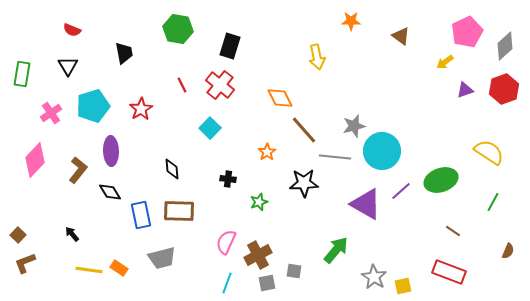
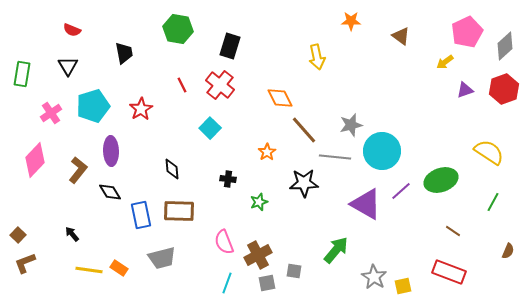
gray star at (354, 126): moved 3 px left, 1 px up
pink semicircle at (226, 242): moved 2 px left; rotated 45 degrees counterclockwise
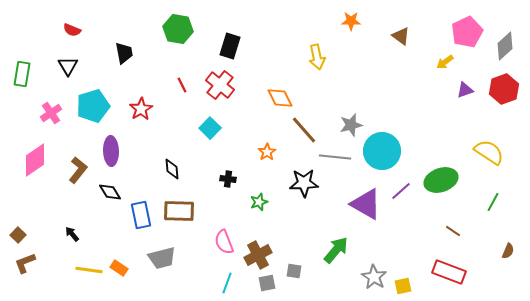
pink diamond at (35, 160): rotated 12 degrees clockwise
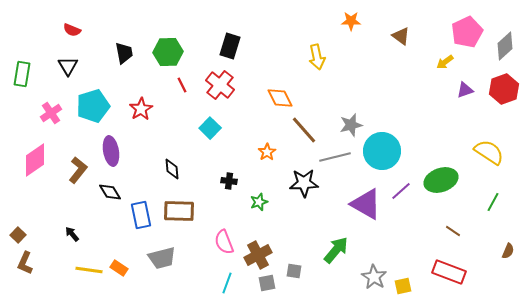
green hexagon at (178, 29): moved 10 px left, 23 px down; rotated 12 degrees counterclockwise
purple ellipse at (111, 151): rotated 8 degrees counterclockwise
gray line at (335, 157): rotated 20 degrees counterclockwise
black cross at (228, 179): moved 1 px right, 2 px down
brown L-shape at (25, 263): rotated 45 degrees counterclockwise
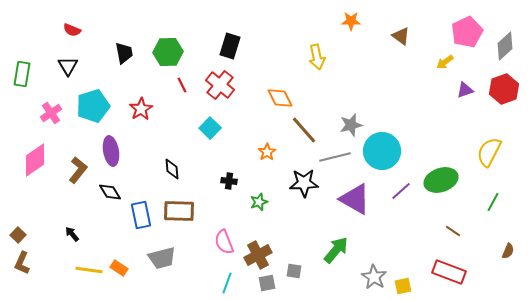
yellow semicircle at (489, 152): rotated 96 degrees counterclockwise
purple triangle at (366, 204): moved 11 px left, 5 px up
brown L-shape at (25, 263): moved 3 px left
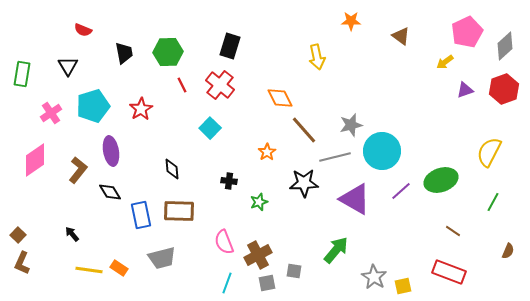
red semicircle at (72, 30): moved 11 px right
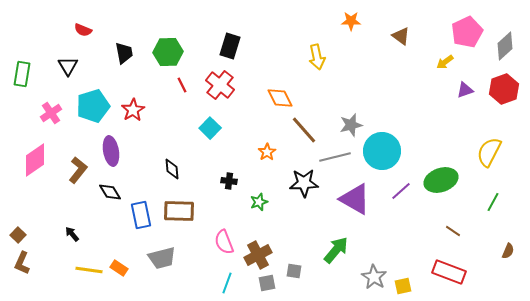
red star at (141, 109): moved 8 px left, 1 px down
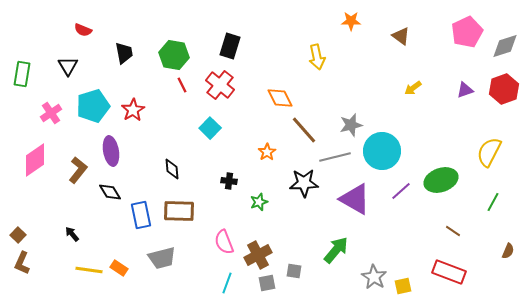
gray diamond at (505, 46): rotated 24 degrees clockwise
green hexagon at (168, 52): moved 6 px right, 3 px down; rotated 12 degrees clockwise
yellow arrow at (445, 62): moved 32 px left, 26 px down
